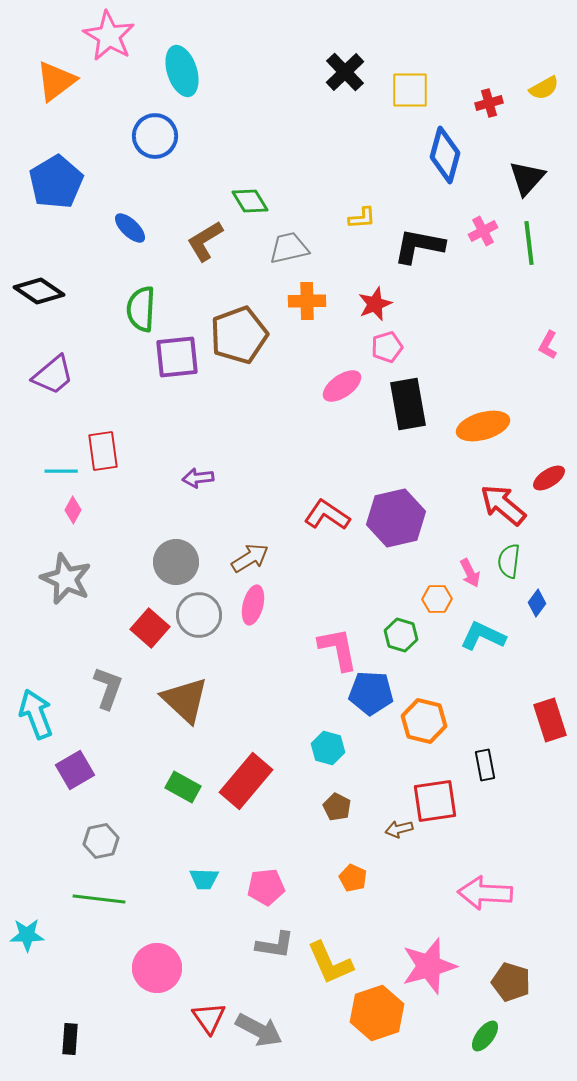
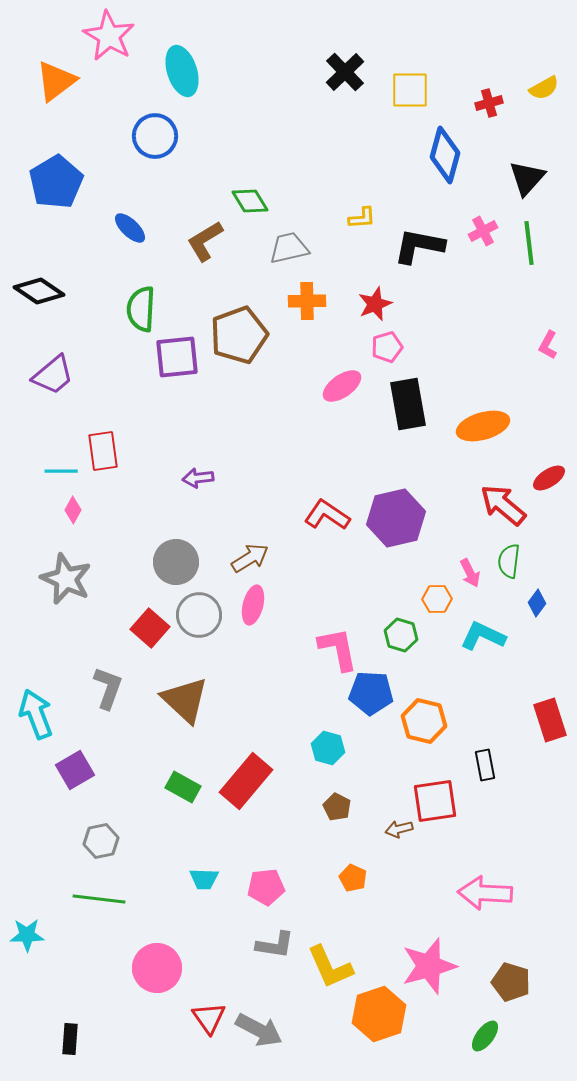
yellow L-shape at (330, 963): moved 4 px down
orange hexagon at (377, 1013): moved 2 px right, 1 px down
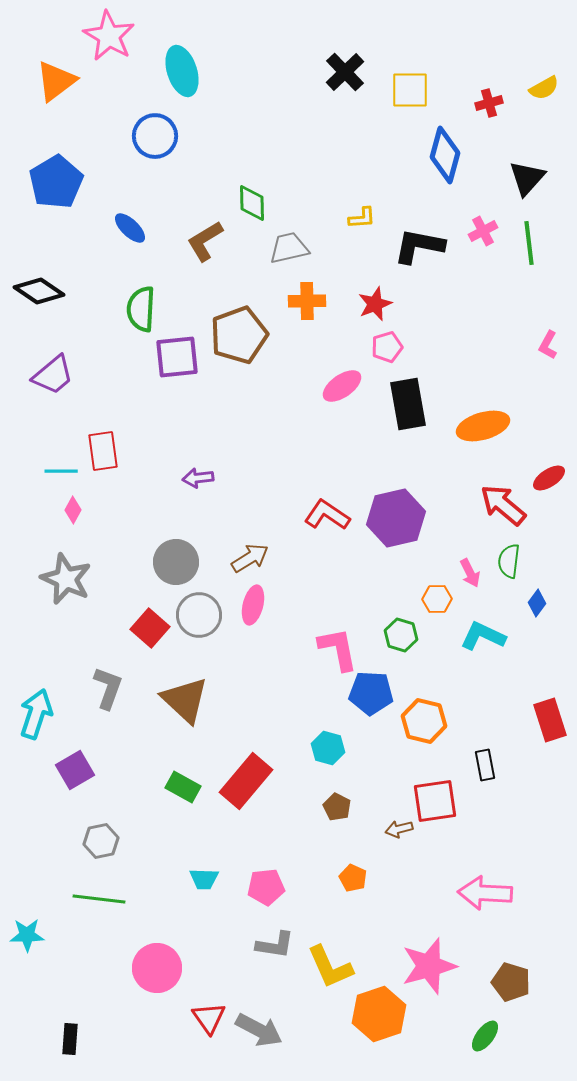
green diamond at (250, 201): moved 2 px right, 2 px down; rotated 30 degrees clockwise
cyan arrow at (36, 714): rotated 39 degrees clockwise
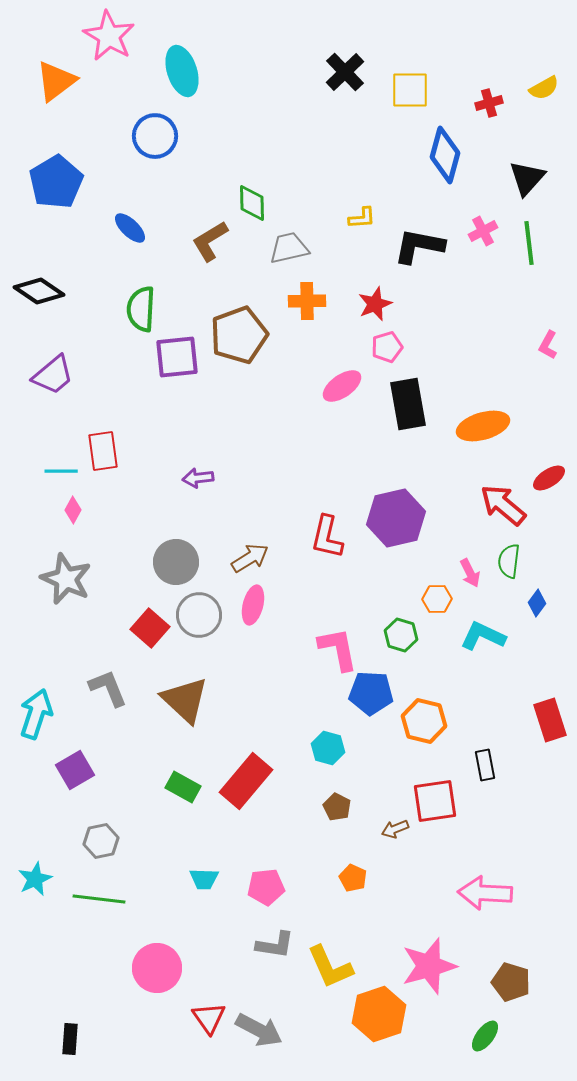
brown L-shape at (205, 241): moved 5 px right
red L-shape at (327, 515): moved 22 px down; rotated 111 degrees counterclockwise
gray L-shape at (108, 688): rotated 42 degrees counterclockwise
brown arrow at (399, 829): moved 4 px left; rotated 8 degrees counterclockwise
cyan star at (27, 935): moved 8 px right, 56 px up; rotated 24 degrees counterclockwise
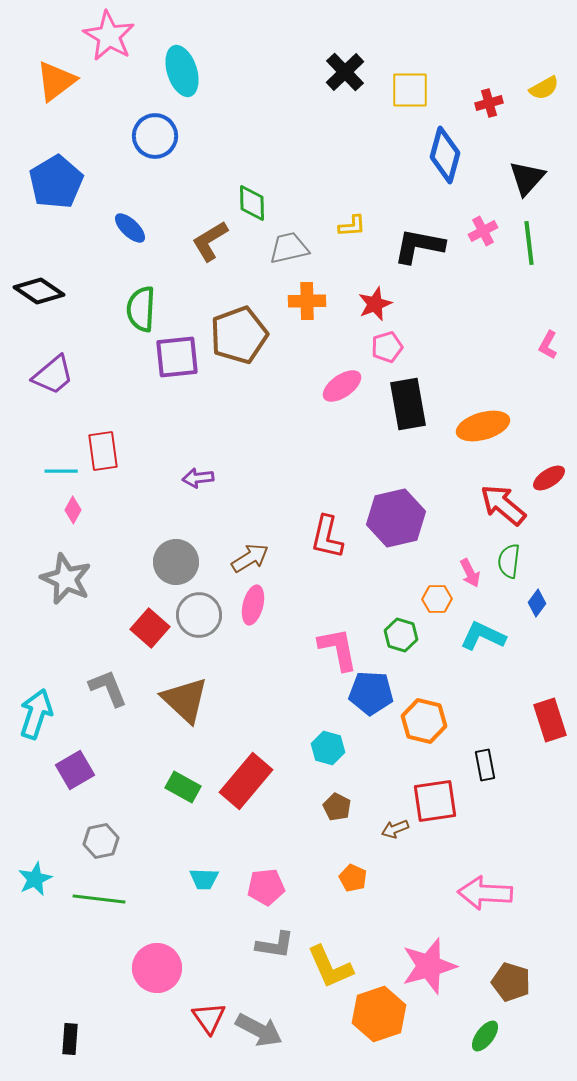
yellow L-shape at (362, 218): moved 10 px left, 8 px down
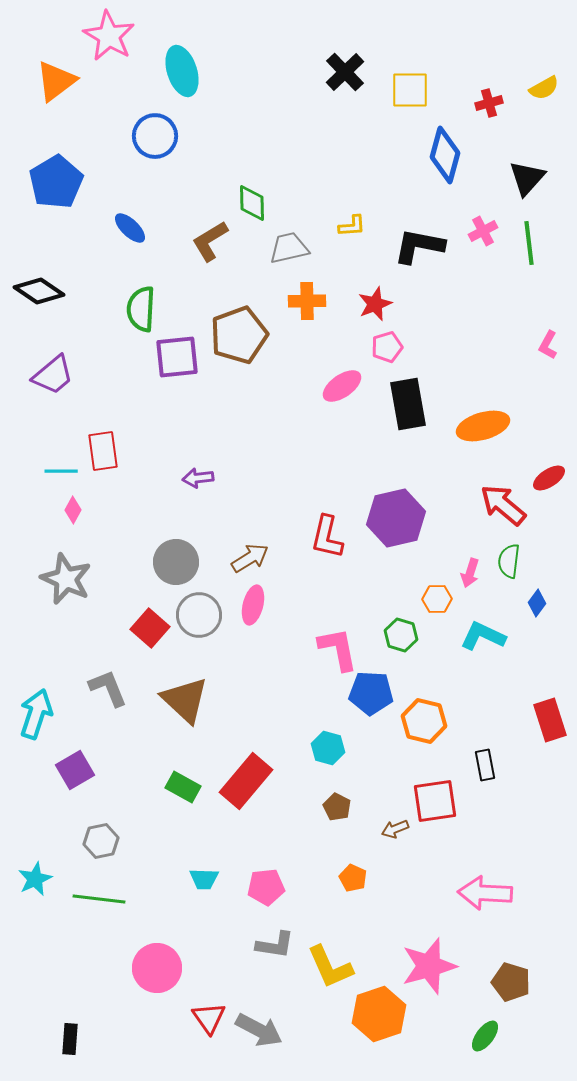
pink arrow at (470, 573): rotated 44 degrees clockwise
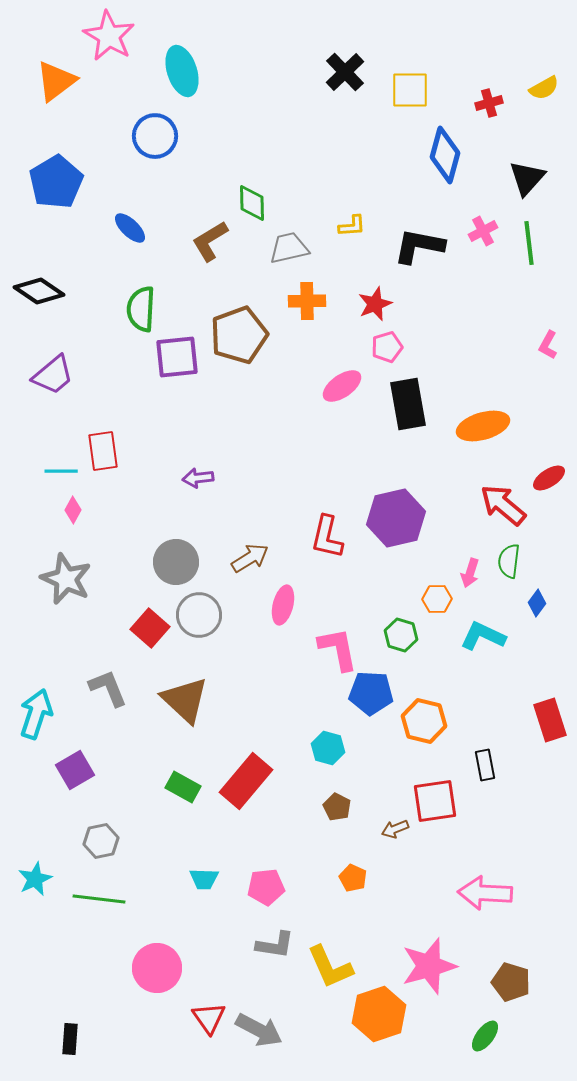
pink ellipse at (253, 605): moved 30 px right
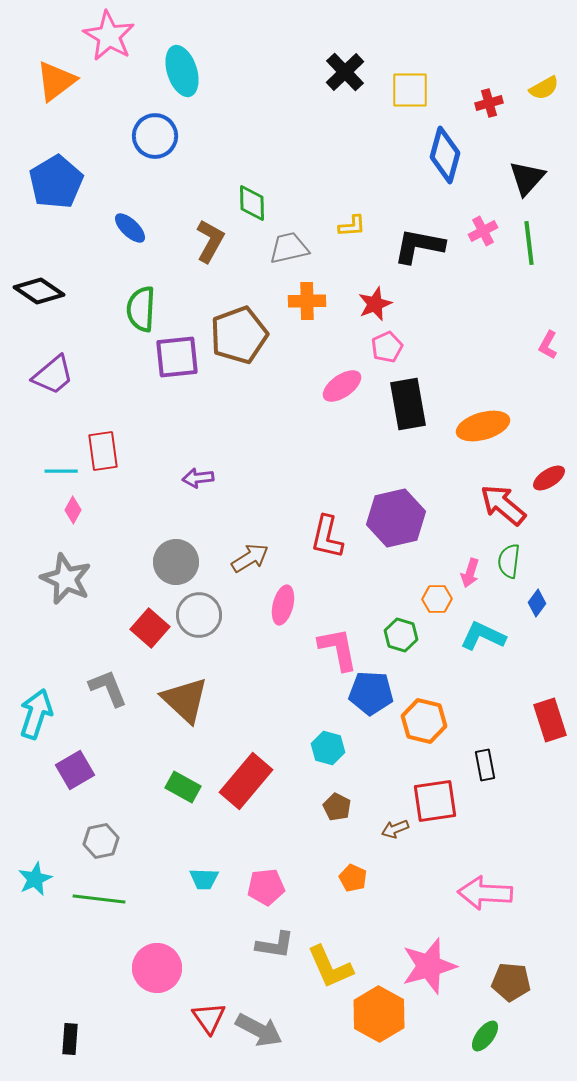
brown L-shape at (210, 241): rotated 150 degrees clockwise
pink pentagon at (387, 347): rotated 8 degrees counterclockwise
brown pentagon at (511, 982): rotated 12 degrees counterclockwise
orange hexagon at (379, 1014): rotated 12 degrees counterclockwise
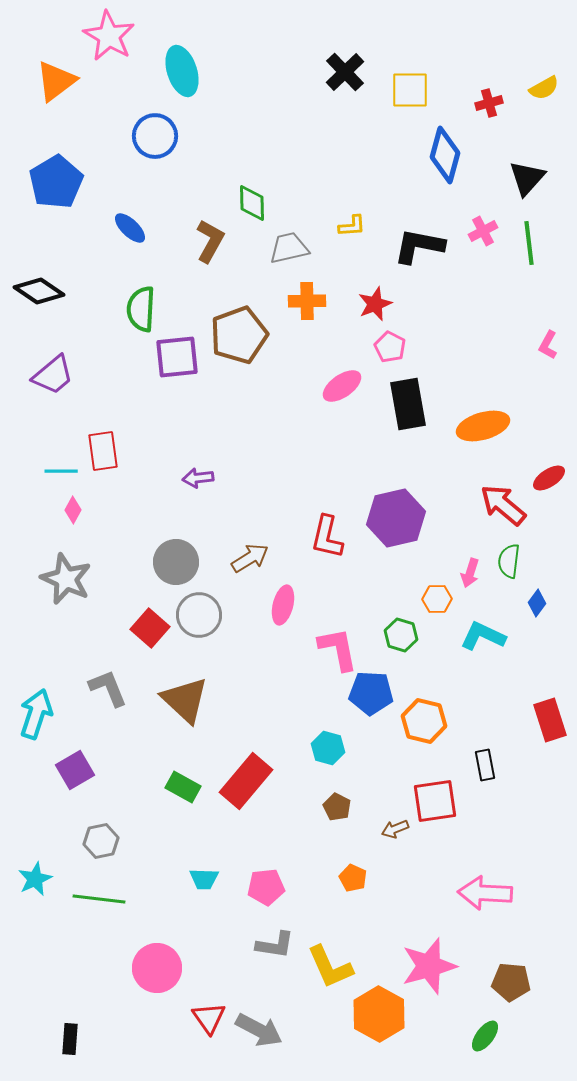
pink pentagon at (387, 347): moved 3 px right; rotated 20 degrees counterclockwise
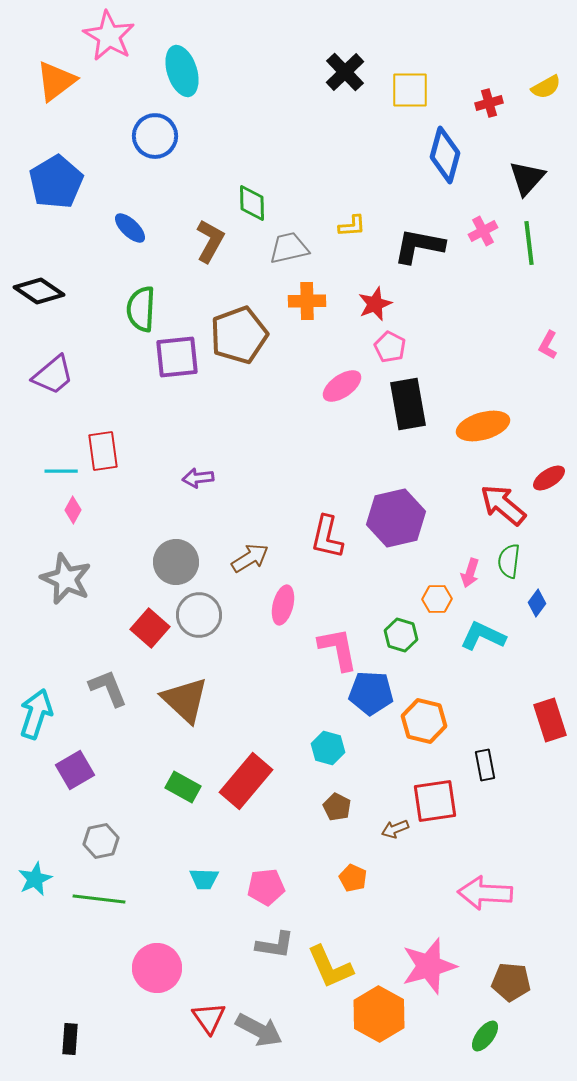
yellow semicircle at (544, 88): moved 2 px right, 1 px up
